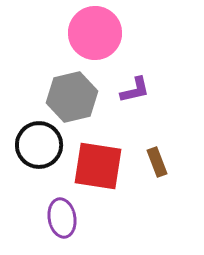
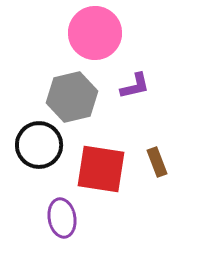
purple L-shape: moved 4 px up
red square: moved 3 px right, 3 px down
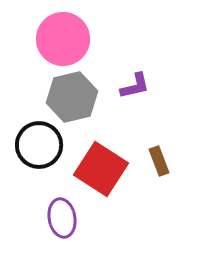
pink circle: moved 32 px left, 6 px down
brown rectangle: moved 2 px right, 1 px up
red square: rotated 24 degrees clockwise
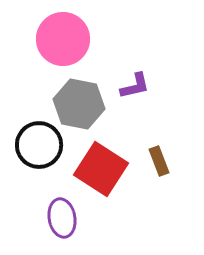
gray hexagon: moved 7 px right, 7 px down; rotated 24 degrees clockwise
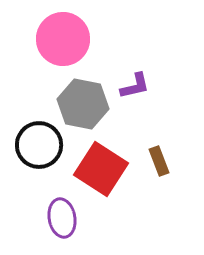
gray hexagon: moved 4 px right
